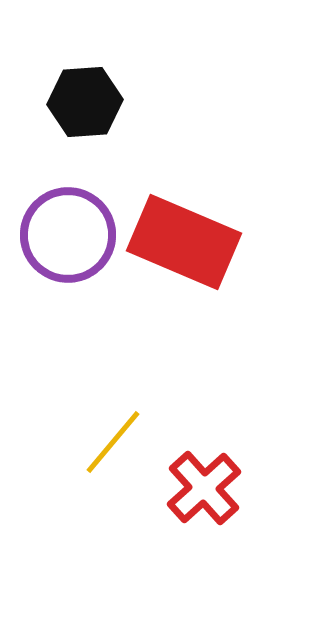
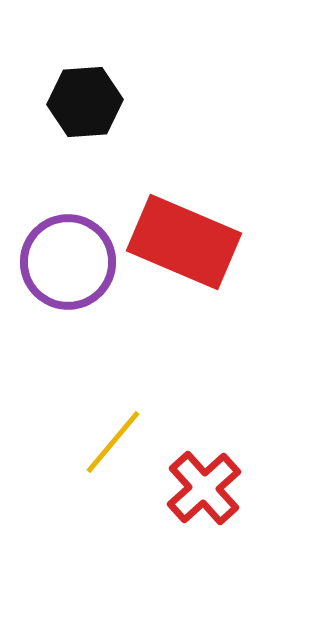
purple circle: moved 27 px down
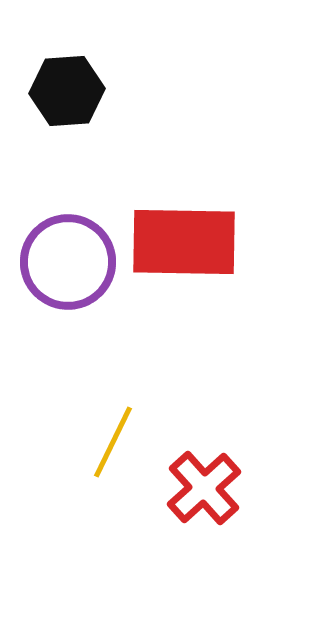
black hexagon: moved 18 px left, 11 px up
red rectangle: rotated 22 degrees counterclockwise
yellow line: rotated 14 degrees counterclockwise
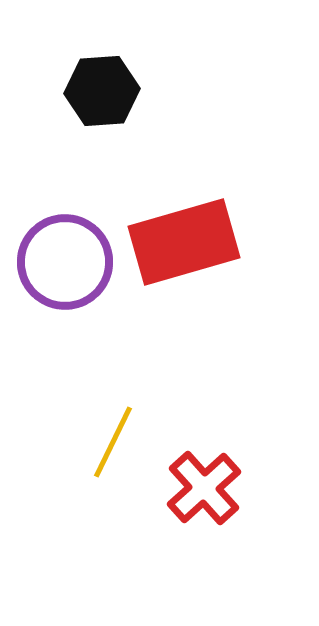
black hexagon: moved 35 px right
red rectangle: rotated 17 degrees counterclockwise
purple circle: moved 3 px left
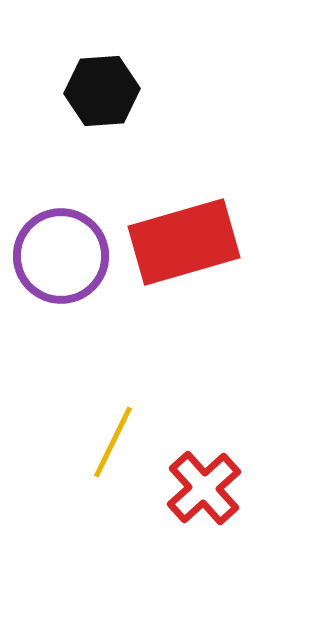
purple circle: moved 4 px left, 6 px up
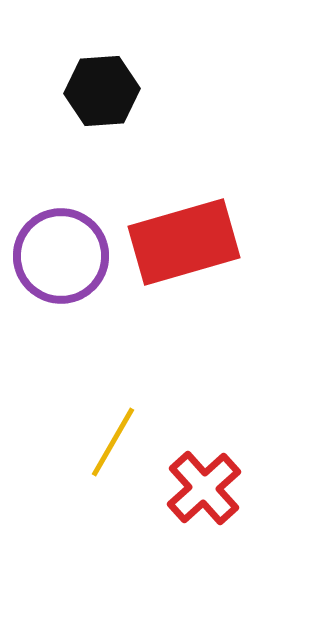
yellow line: rotated 4 degrees clockwise
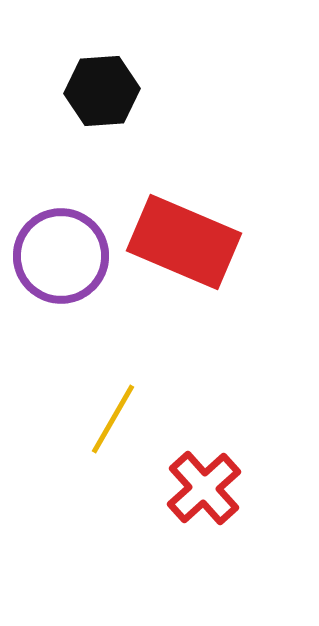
red rectangle: rotated 39 degrees clockwise
yellow line: moved 23 px up
